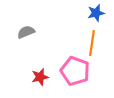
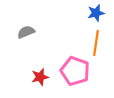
orange line: moved 4 px right
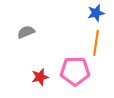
pink pentagon: rotated 20 degrees counterclockwise
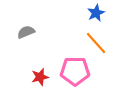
blue star: rotated 12 degrees counterclockwise
orange line: rotated 50 degrees counterclockwise
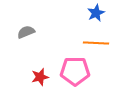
orange line: rotated 45 degrees counterclockwise
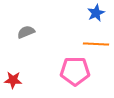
orange line: moved 1 px down
red star: moved 27 px left, 3 px down; rotated 18 degrees clockwise
